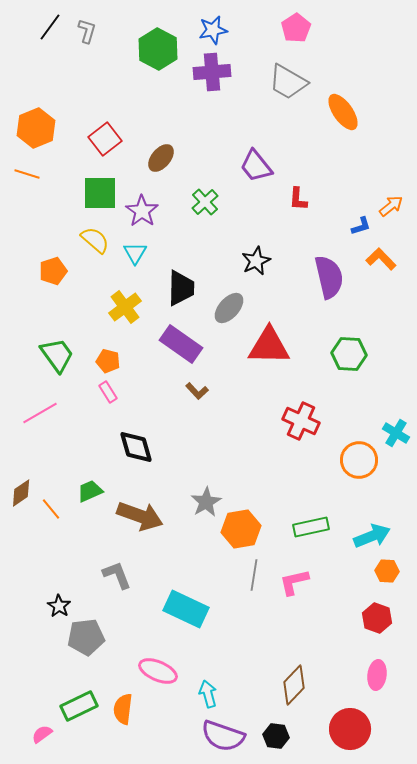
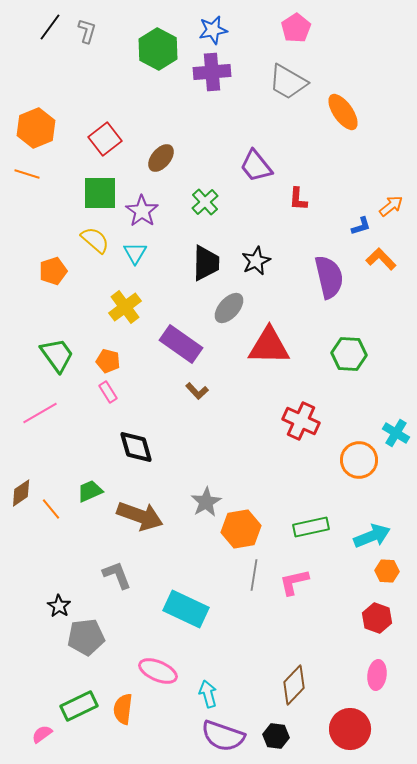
black trapezoid at (181, 288): moved 25 px right, 25 px up
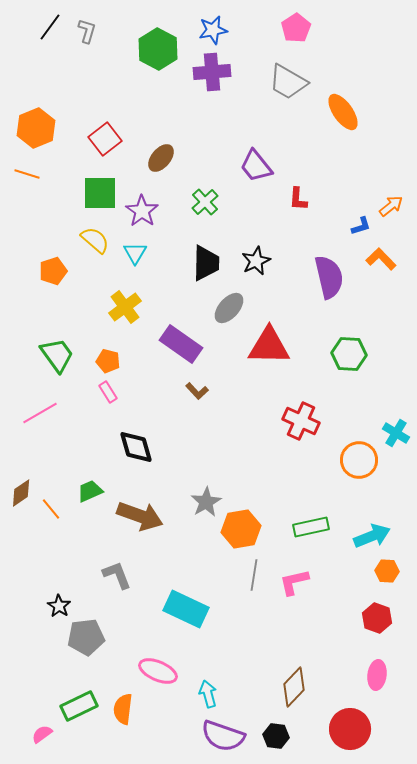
brown diamond at (294, 685): moved 2 px down
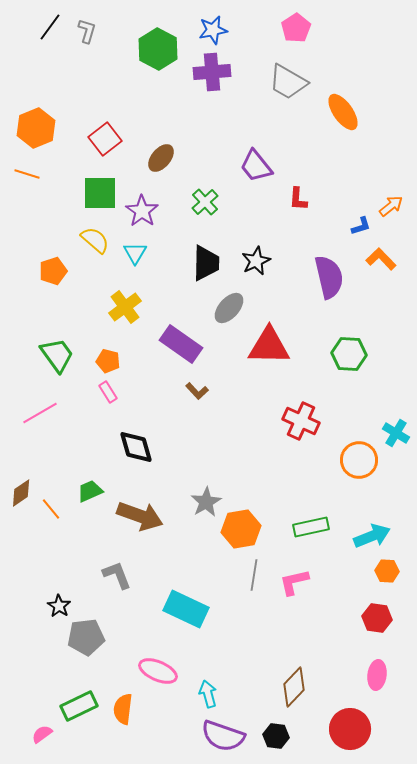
red hexagon at (377, 618): rotated 12 degrees counterclockwise
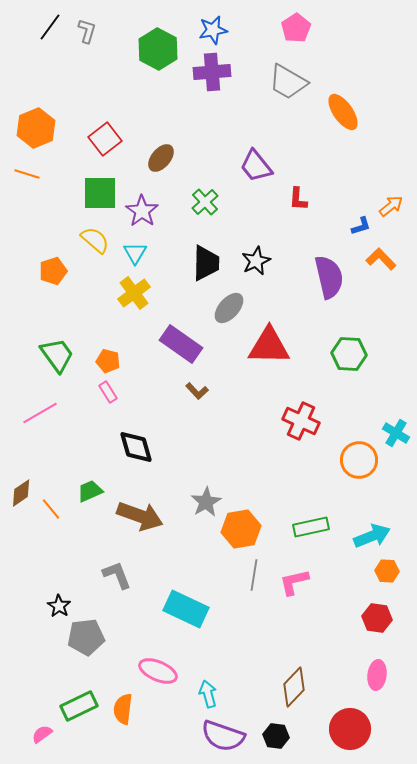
yellow cross at (125, 307): moved 9 px right, 14 px up
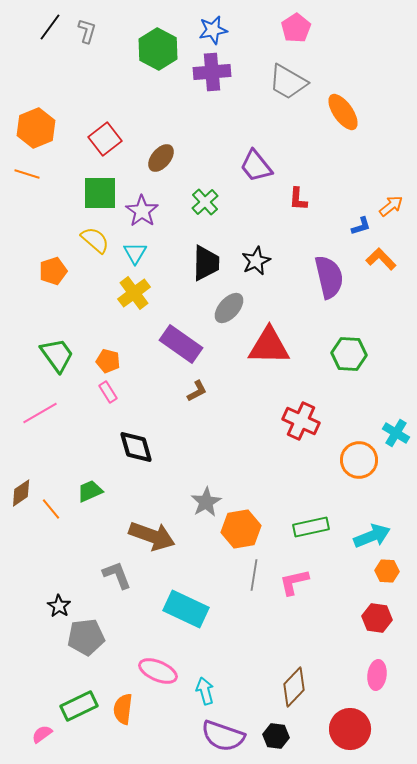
brown L-shape at (197, 391): rotated 75 degrees counterclockwise
brown arrow at (140, 516): moved 12 px right, 20 px down
cyan arrow at (208, 694): moved 3 px left, 3 px up
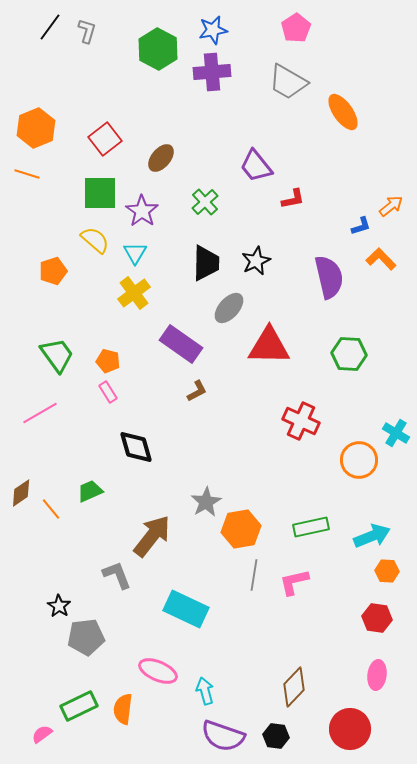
red L-shape at (298, 199): moved 5 px left; rotated 105 degrees counterclockwise
brown arrow at (152, 536): rotated 72 degrees counterclockwise
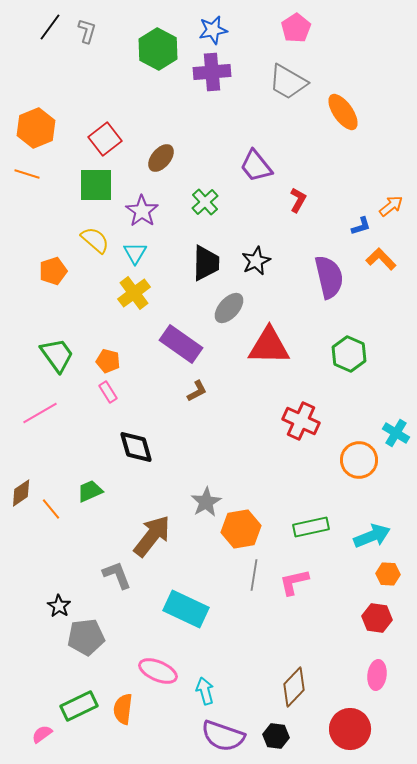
green square at (100, 193): moved 4 px left, 8 px up
red L-shape at (293, 199): moved 5 px right, 1 px down; rotated 50 degrees counterclockwise
green hexagon at (349, 354): rotated 20 degrees clockwise
orange hexagon at (387, 571): moved 1 px right, 3 px down
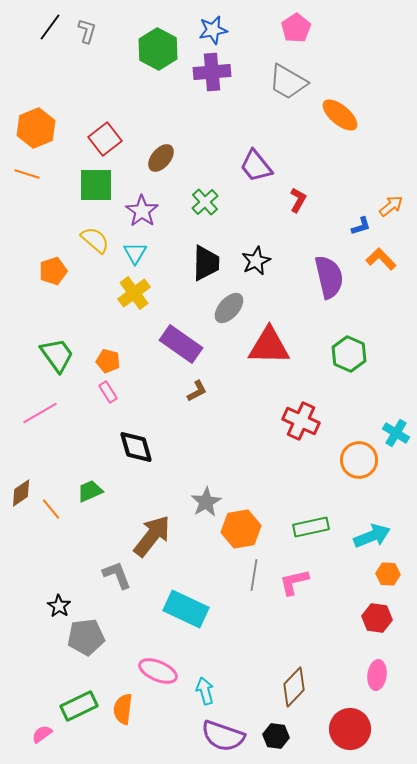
orange ellipse at (343, 112): moved 3 px left, 3 px down; rotated 15 degrees counterclockwise
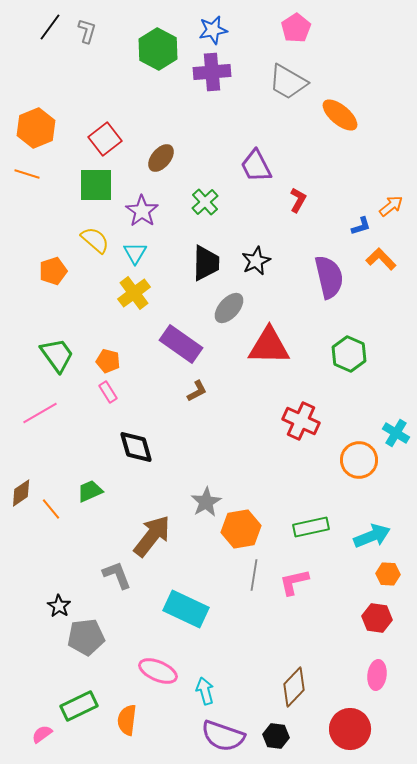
purple trapezoid at (256, 166): rotated 12 degrees clockwise
orange semicircle at (123, 709): moved 4 px right, 11 px down
